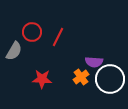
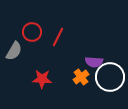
white circle: moved 2 px up
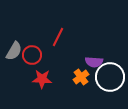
red circle: moved 23 px down
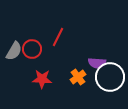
red circle: moved 6 px up
purple semicircle: moved 3 px right, 1 px down
orange cross: moved 3 px left
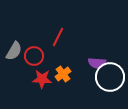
red circle: moved 2 px right, 7 px down
orange cross: moved 15 px left, 3 px up
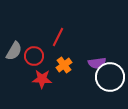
purple semicircle: rotated 12 degrees counterclockwise
orange cross: moved 1 px right, 9 px up
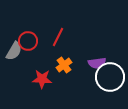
red circle: moved 6 px left, 15 px up
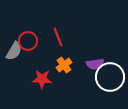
red line: rotated 48 degrees counterclockwise
purple semicircle: moved 2 px left, 1 px down
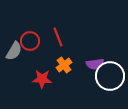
red circle: moved 2 px right
white circle: moved 1 px up
